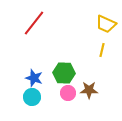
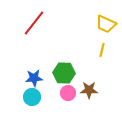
blue star: rotated 24 degrees counterclockwise
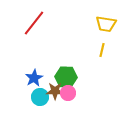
yellow trapezoid: rotated 15 degrees counterclockwise
green hexagon: moved 2 px right, 4 px down
blue star: rotated 24 degrees counterclockwise
brown star: moved 34 px left, 1 px down
cyan circle: moved 8 px right
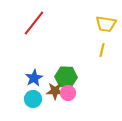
cyan circle: moved 7 px left, 2 px down
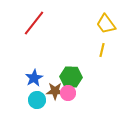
yellow trapezoid: rotated 45 degrees clockwise
green hexagon: moved 5 px right
cyan circle: moved 4 px right, 1 px down
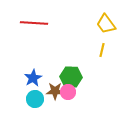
red line: rotated 56 degrees clockwise
blue star: moved 1 px left
pink circle: moved 1 px up
cyan circle: moved 2 px left, 1 px up
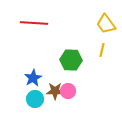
green hexagon: moved 17 px up
pink circle: moved 1 px up
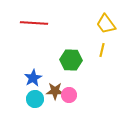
pink circle: moved 1 px right, 4 px down
